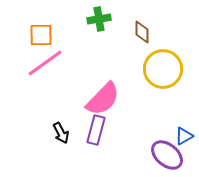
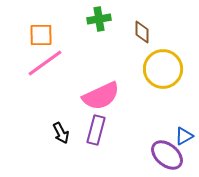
pink semicircle: moved 2 px left, 3 px up; rotated 21 degrees clockwise
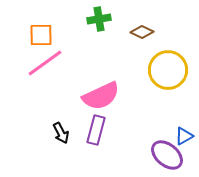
brown diamond: rotated 65 degrees counterclockwise
yellow circle: moved 5 px right, 1 px down
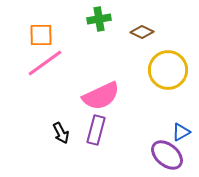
blue triangle: moved 3 px left, 4 px up
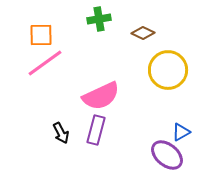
brown diamond: moved 1 px right, 1 px down
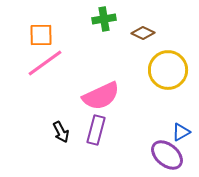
green cross: moved 5 px right
black arrow: moved 1 px up
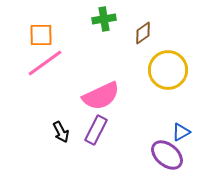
brown diamond: rotated 60 degrees counterclockwise
purple rectangle: rotated 12 degrees clockwise
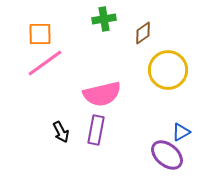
orange square: moved 1 px left, 1 px up
pink semicircle: moved 1 px right, 2 px up; rotated 12 degrees clockwise
purple rectangle: rotated 16 degrees counterclockwise
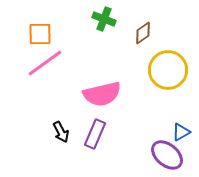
green cross: rotated 30 degrees clockwise
purple rectangle: moved 1 px left, 4 px down; rotated 12 degrees clockwise
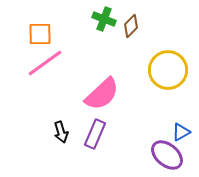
brown diamond: moved 12 px left, 7 px up; rotated 10 degrees counterclockwise
pink semicircle: rotated 30 degrees counterclockwise
black arrow: rotated 10 degrees clockwise
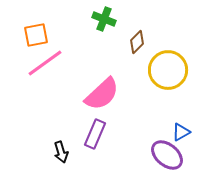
brown diamond: moved 6 px right, 16 px down
orange square: moved 4 px left, 1 px down; rotated 10 degrees counterclockwise
black arrow: moved 20 px down
